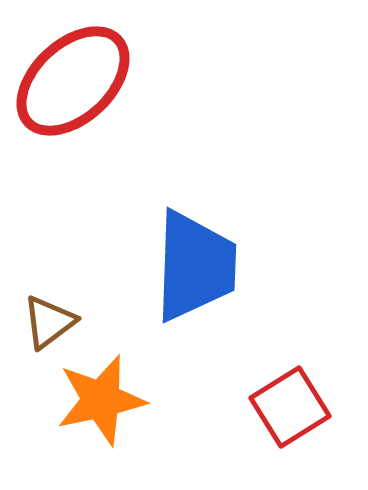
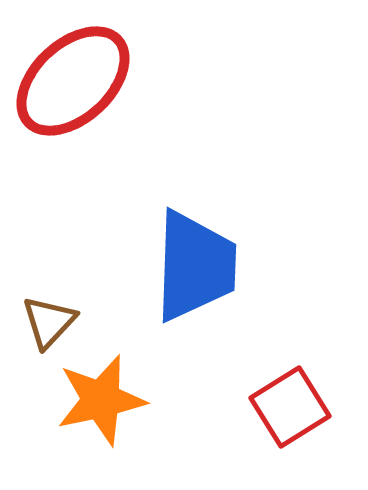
brown triangle: rotated 10 degrees counterclockwise
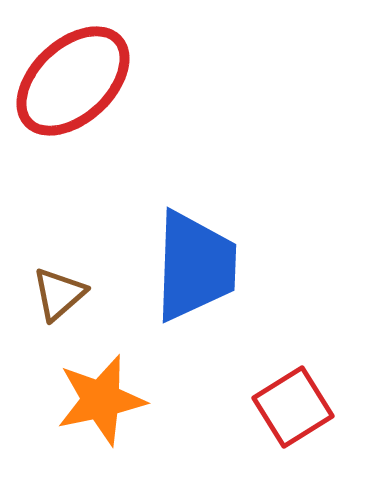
brown triangle: moved 10 px right, 28 px up; rotated 6 degrees clockwise
red square: moved 3 px right
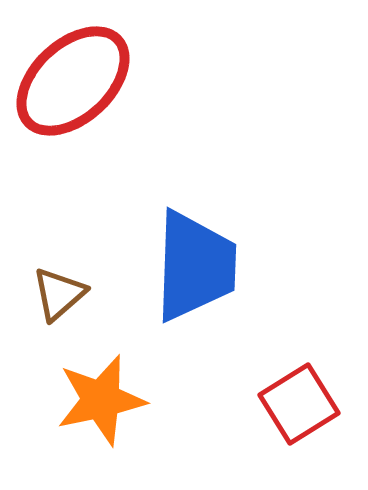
red square: moved 6 px right, 3 px up
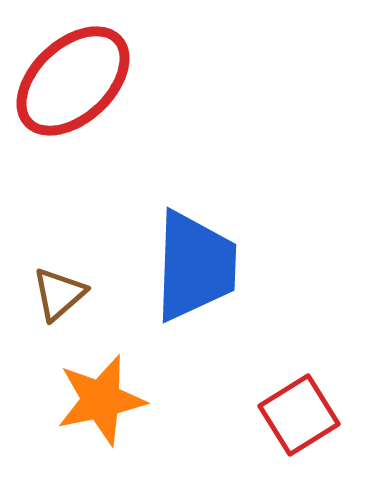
red square: moved 11 px down
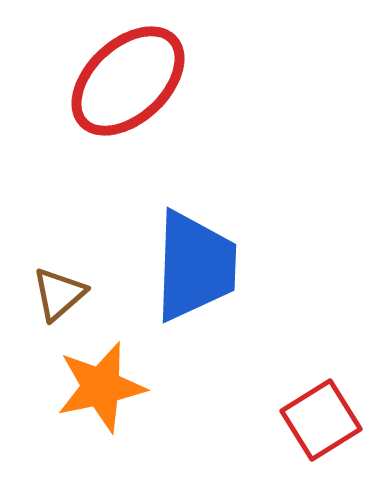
red ellipse: moved 55 px right
orange star: moved 13 px up
red square: moved 22 px right, 5 px down
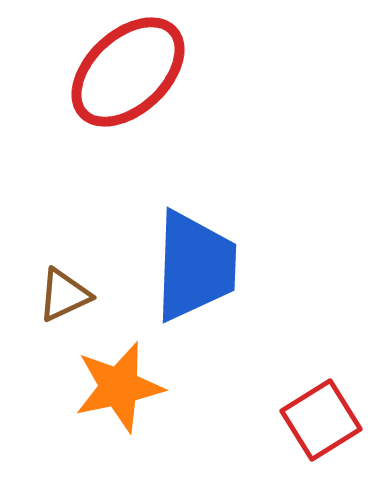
red ellipse: moved 9 px up
brown triangle: moved 5 px right, 1 px down; rotated 16 degrees clockwise
orange star: moved 18 px right
